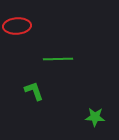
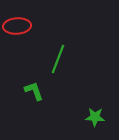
green line: rotated 68 degrees counterclockwise
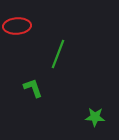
green line: moved 5 px up
green L-shape: moved 1 px left, 3 px up
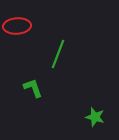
green star: rotated 12 degrees clockwise
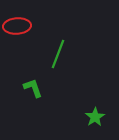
green star: rotated 24 degrees clockwise
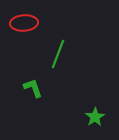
red ellipse: moved 7 px right, 3 px up
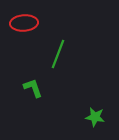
green star: rotated 30 degrees counterclockwise
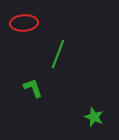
green star: moved 1 px left; rotated 12 degrees clockwise
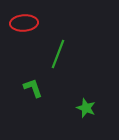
green star: moved 8 px left, 9 px up
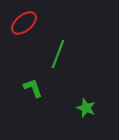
red ellipse: rotated 36 degrees counterclockwise
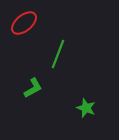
green L-shape: rotated 80 degrees clockwise
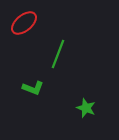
green L-shape: rotated 50 degrees clockwise
